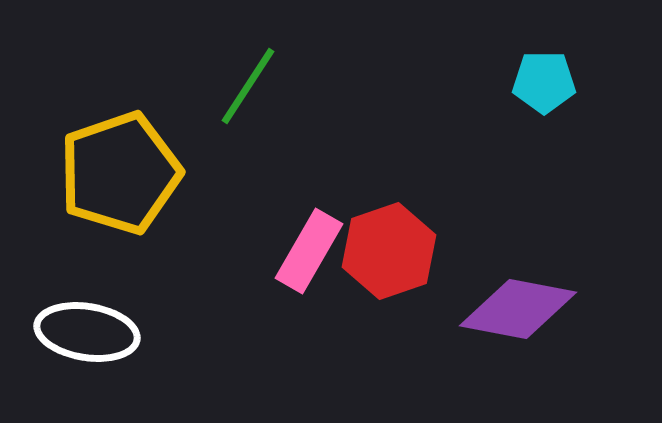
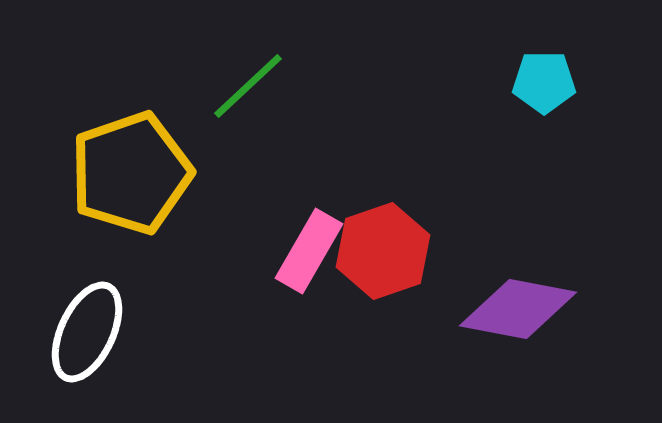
green line: rotated 14 degrees clockwise
yellow pentagon: moved 11 px right
red hexagon: moved 6 px left
white ellipse: rotated 74 degrees counterclockwise
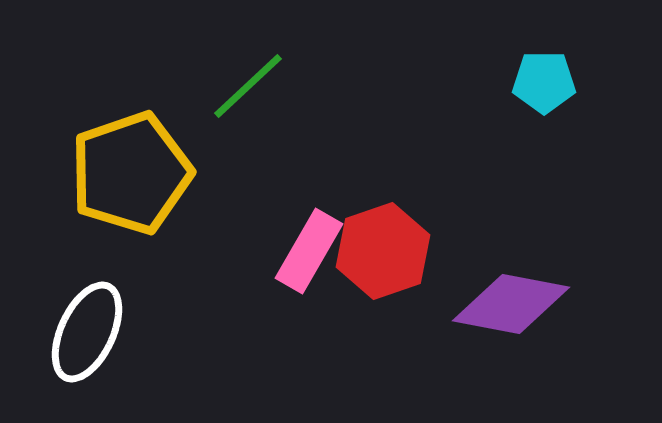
purple diamond: moved 7 px left, 5 px up
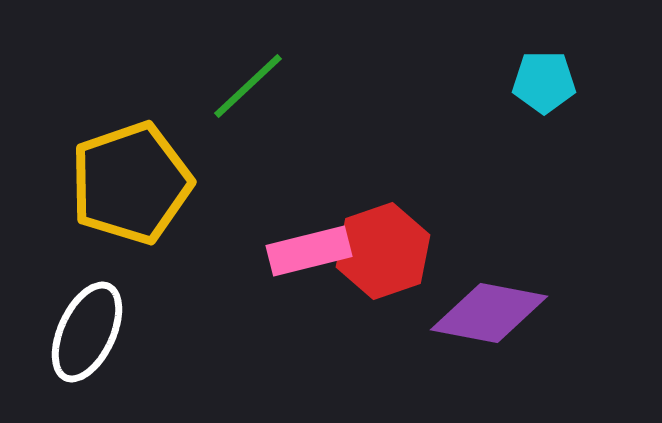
yellow pentagon: moved 10 px down
pink rectangle: rotated 46 degrees clockwise
purple diamond: moved 22 px left, 9 px down
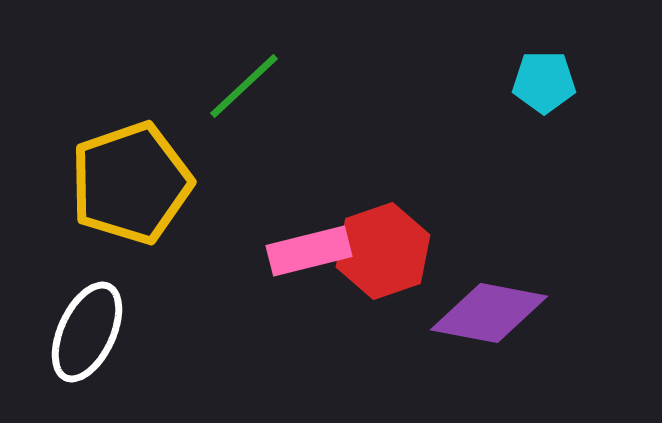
green line: moved 4 px left
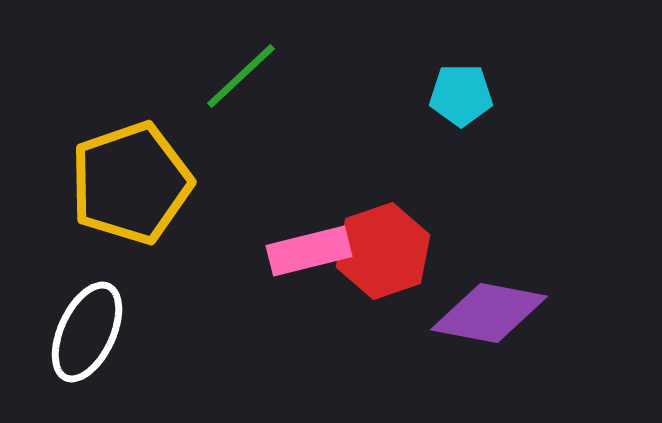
cyan pentagon: moved 83 px left, 13 px down
green line: moved 3 px left, 10 px up
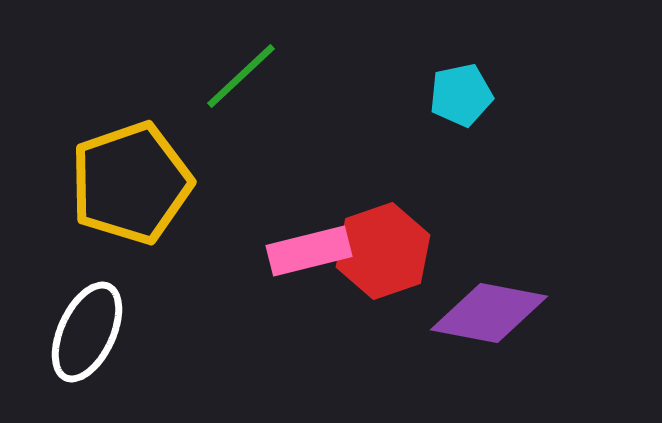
cyan pentagon: rotated 12 degrees counterclockwise
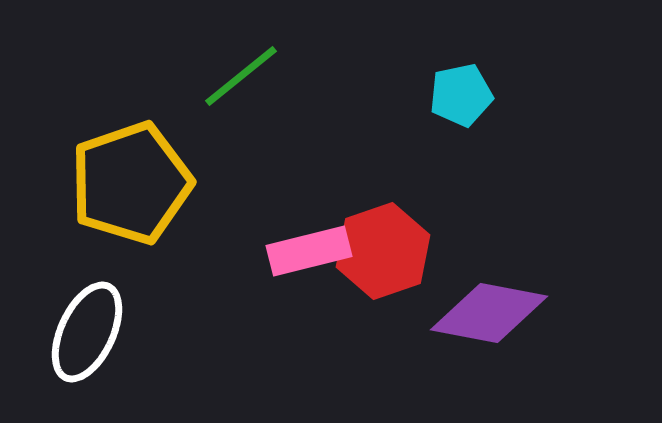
green line: rotated 4 degrees clockwise
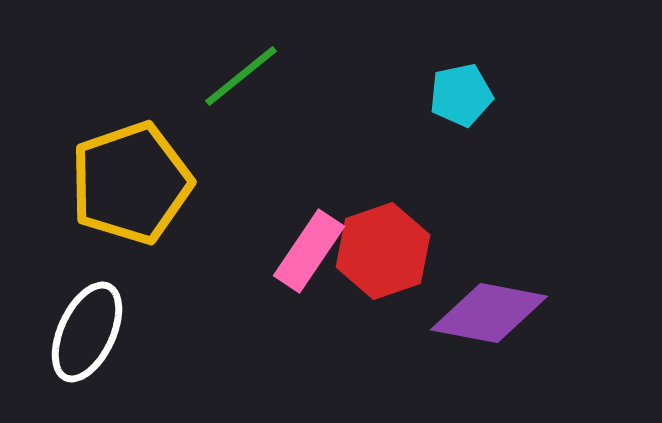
pink rectangle: rotated 42 degrees counterclockwise
